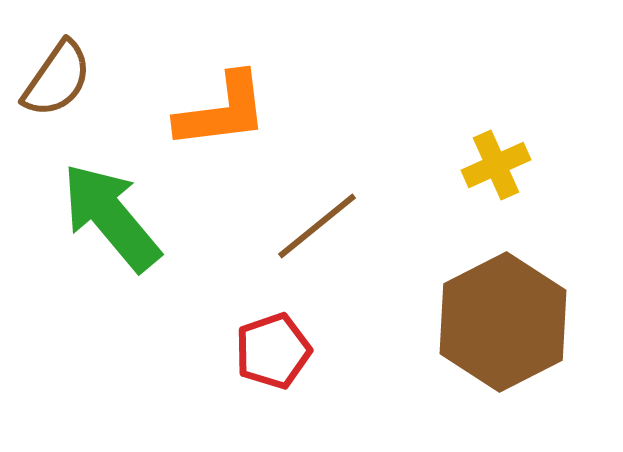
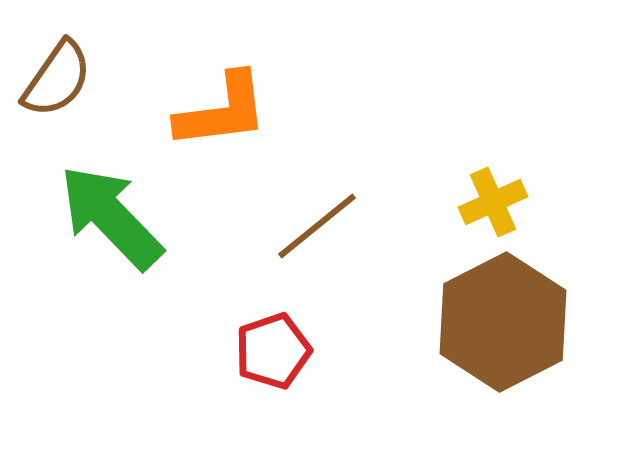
yellow cross: moved 3 px left, 37 px down
green arrow: rotated 4 degrees counterclockwise
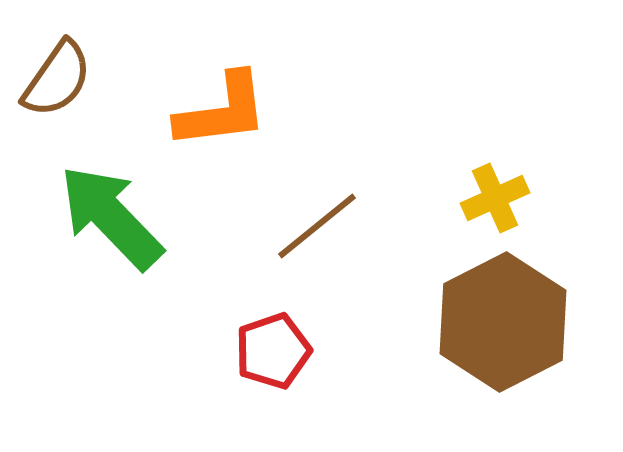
yellow cross: moved 2 px right, 4 px up
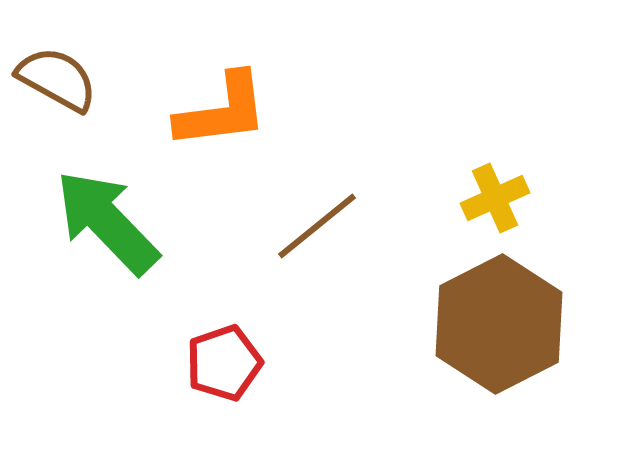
brown semicircle: rotated 96 degrees counterclockwise
green arrow: moved 4 px left, 5 px down
brown hexagon: moved 4 px left, 2 px down
red pentagon: moved 49 px left, 12 px down
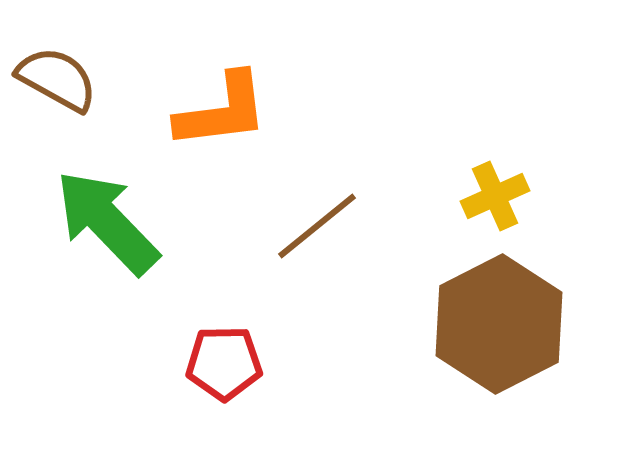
yellow cross: moved 2 px up
red pentagon: rotated 18 degrees clockwise
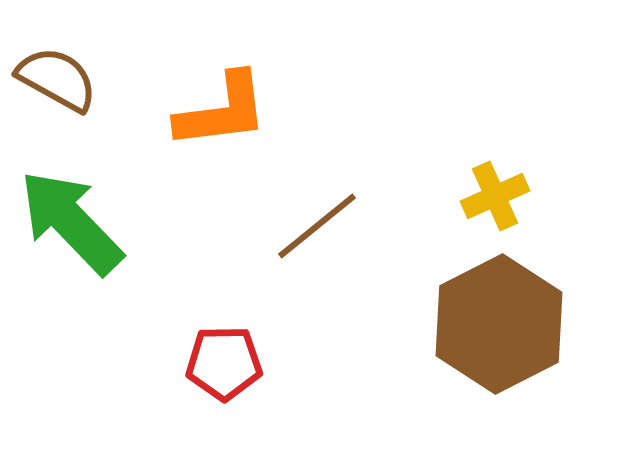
green arrow: moved 36 px left
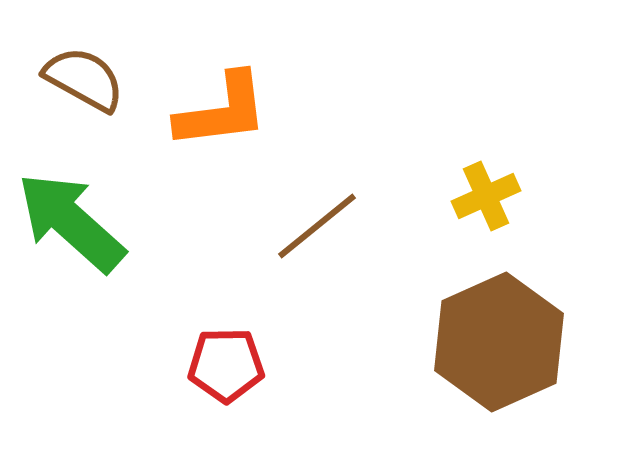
brown semicircle: moved 27 px right
yellow cross: moved 9 px left
green arrow: rotated 4 degrees counterclockwise
brown hexagon: moved 18 px down; rotated 3 degrees clockwise
red pentagon: moved 2 px right, 2 px down
